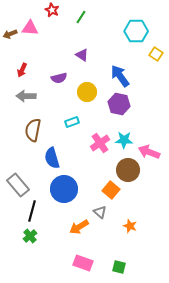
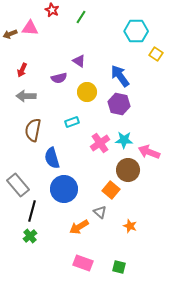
purple triangle: moved 3 px left, 6 px down
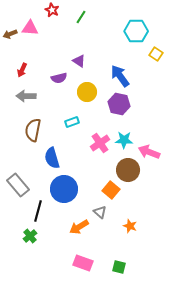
black line: moved 6 px right
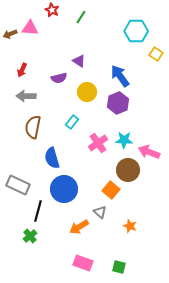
purple hexagon: moved 1 px left, 1 px up; rotated 25 degrees clockwise
cyan rectangle: rotated 32 degrees counterclockwise
brown semicircle: moved 3 px up
pink cross: moved 2 px left
gray rectangle: rotated 25 degrees counterclockwise
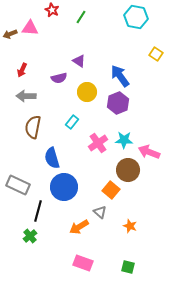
cyan hexagon: moved 14 px up; rotated 10 degrees clockwise
blue circle: moved 2 px up
green square: moved 9 px right
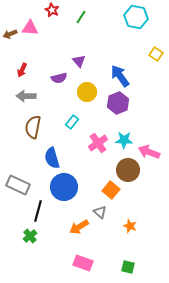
purple triangle: rotated 16 degrees clockwise
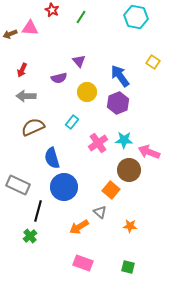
yellow square: moved 3 px left, 8 px down
brown semicircle: rotated 55 degrees clockwise
brown circle: moved 1 px right
orange star: rotated 16 degrees counterclockwise
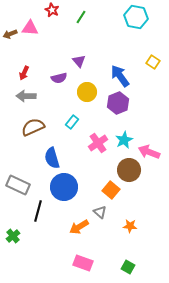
red arrow: moved 2 px right, 3 px down
cyan star: rotated 30 degrees counterclockwise
green cross: moved 17 px left
green square: rotated 16 degrees clockwise
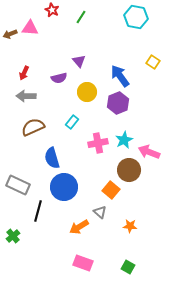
pink cross: rotated 24 degrees clockwise
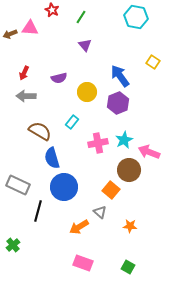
purple triangle: moved 6 px right, 16 px up
brown semicircle: moved 7 px right, 4 px down; rotated 55 degrees clockwise
green cross: moved 9 px down
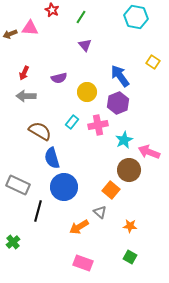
pink cross: moved 18 px up
green cross: moved 3 px up
green square: moved 2 px right, 10 px up
